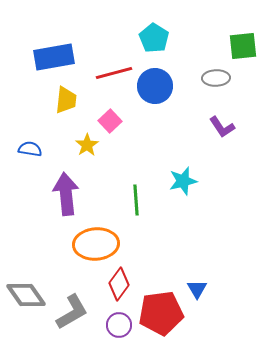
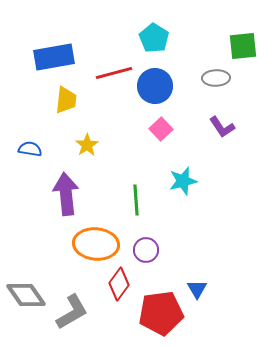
pink square: moved 51 px right, 8 px down
orange ellipse: rotated 9 degrees clockwise
purple circle: moved 27 px right, 75 px up
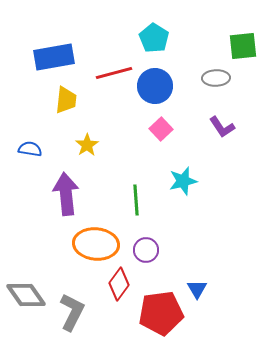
gray L-shape: rotated 33 degrees counterclockwise
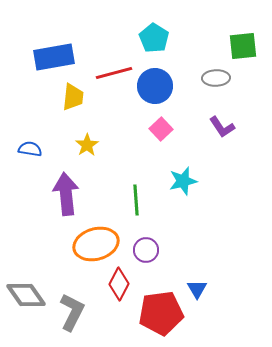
yellow trapezoid: moved 7 px right, 3 px up
orange ellipse: rotated 21 degrees counterclockwise
red diamond: rotated 8 degrees counterclockwise
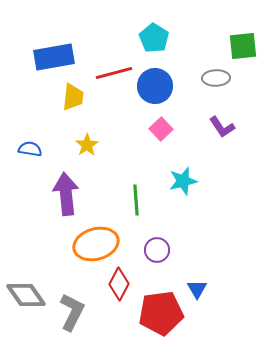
purple circle: moved 11 px right
